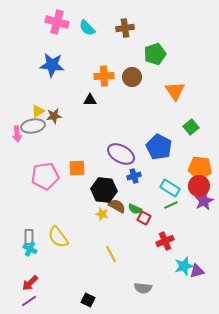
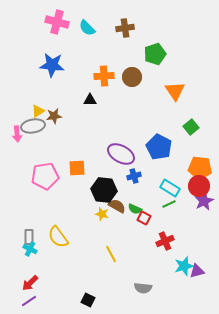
green line: moved 2 px left, 1 px up
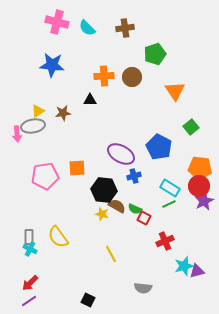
brown star: moved 9 px right, 3 px up
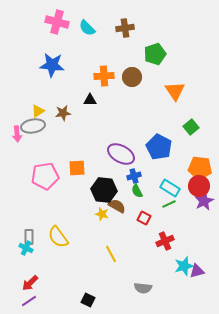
green semicircle: moved 2 px right, 18 px up; rotated 40 degrees clockwise
cyan cross: moved 4 px left, 1 px up
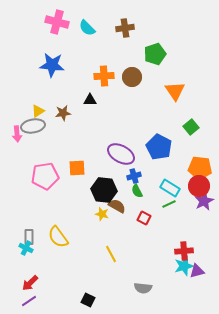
red cross: moved 19 px right, 10 px down; rotated 18 degrees clockwise
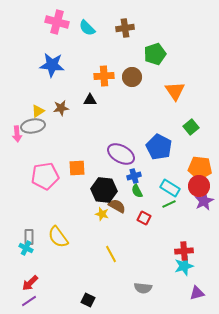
brown star: moved 2 px left, 5 px up
purple triangle: moved 22 px down
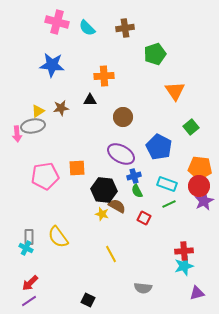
brown circle: moved 9 px left, 40 px down
cyan rectangle: moved 3 px left, 4 px up; rotated 12 degrees counterclockwise
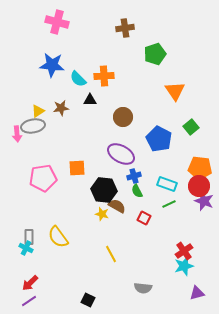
cyan semicircle: moved 9 px left, 51 px down
blue pentagon: moved 8 px up
pink pentagon: moved 2 px left, 2 px down
purple star: rotated 24 degrees counterclockwise
red cross: rotated 30 degrees counterclockwise
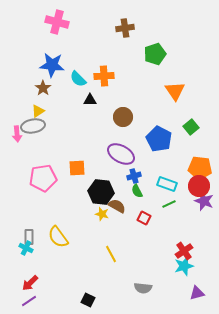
brown star: moved 18 px left, 20 px up; rotated 28 degrees counterclockwise
black hexagon: moved 3 px left, 2 px down
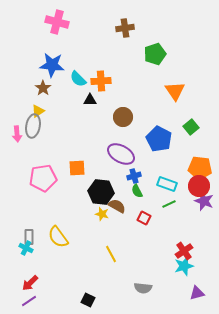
orange cross: moved 3 px left, 5 px down
gray ellipse: rotated 70 degrees counterclockwise
